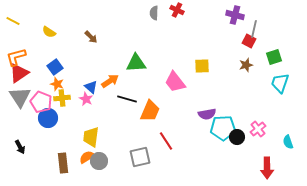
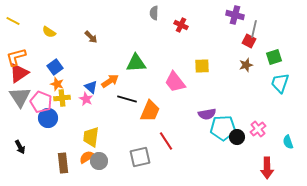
red cross: moved 4 px right, 15 px down
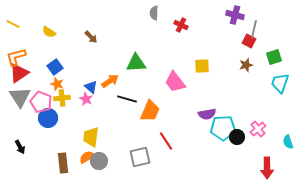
yellow line: moved 3 px down
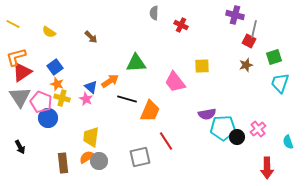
red triangle: moved 3 px right, 1 px up
yellow cross: rotated 21 degrees clockwise
